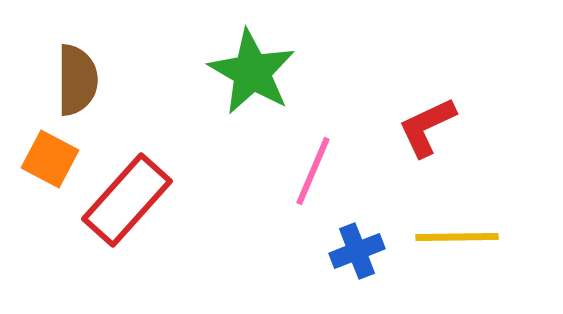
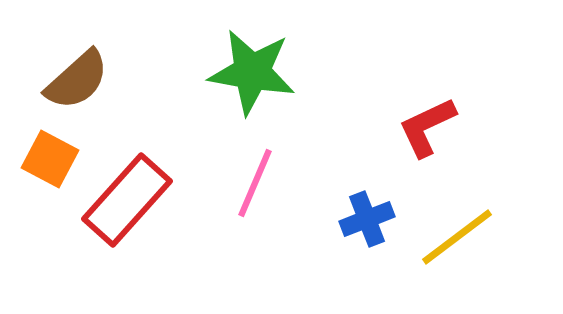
green star: rotated 20 degrees counterclockwise
brown semicircle: rotated 48 degrees clockwise
pink line: moved 58 px left, 12 px down
yellow line: rotated 36 degrees counterclockwise
blue cross: moved 10 px right, 32 px up
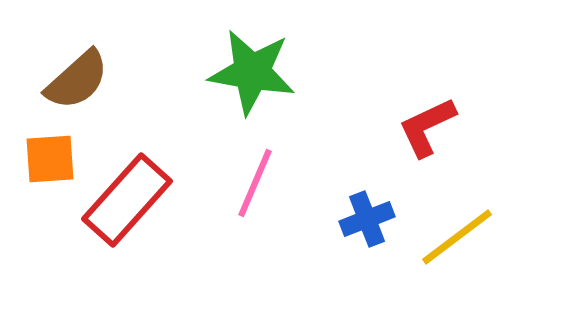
orange square: rotated 32 degrees counterclockwise
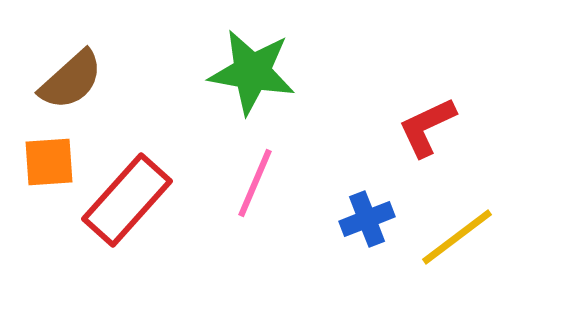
brown semicircle: moved 6 px left
orange square: moved 1 px left, 3 px down
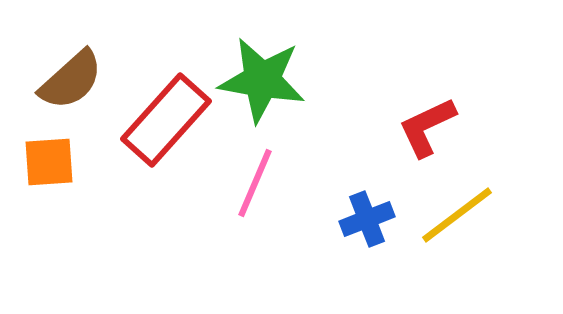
green star: moved 10 px right, 8 px down
red rectangle: moved 39 px right, 80 px up
yellow line: moved 22 px up
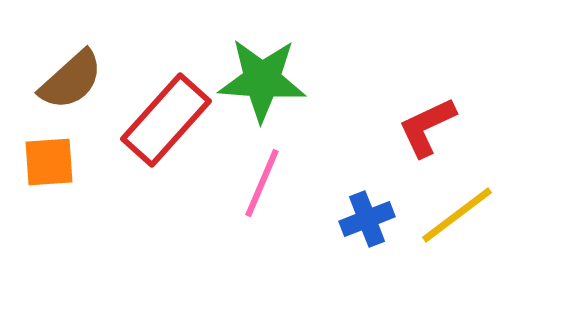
green star: rotated 6 degrees counterclockwise
pink line: moved 7 px right
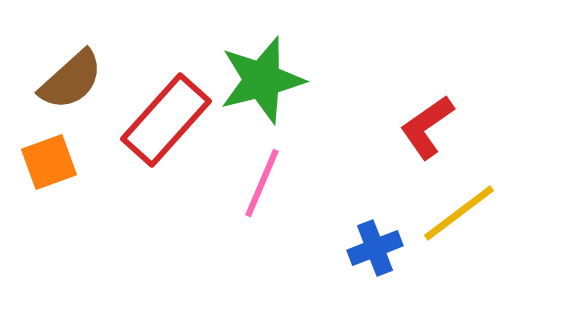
green star: rotated 18 degrees counterclockwise
red L-shape: rotated 10 degrees counterclockwise
orange square: rotated 16 degrees counterclockwise
yellow line: moved 2 px right, 2 px up
blue cross: moved 8 px right, 29 px down
